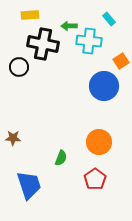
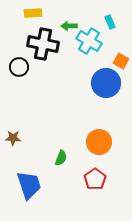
yellow rectangle: moved 3 px right, 2 px up
cyan rectangle: moved 1 px right, 3 px down; rotated 16 degrees clockwise
cyan cross: rotated 25 degrees clockwise
orange square: rotated 28 degrees counterclockwise
blue circle: moved 2 px right, 3 px up
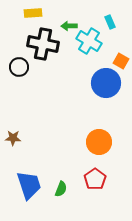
green semicircle: moved 31 px down
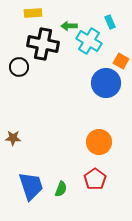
blue trapezoid: moved 2 px right, 1 px down
